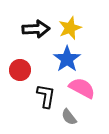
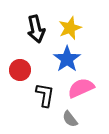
black arrow: rotated 80 degrees clockwise
pink semicircle: moved 1 px left; rotated 52 degrees counterclockwise
black L-shape: moved 1 px left, 1 px up
gray semicircle: moved 1 px right, 2 px down
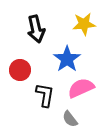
yellow star: moved 14 px right, 4 px up; rotated 15 degrees clockwise
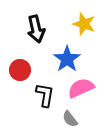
yellow star: rotated 25 degrees clockwise
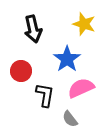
black arrow: moved 3 px left
red circle: moved 1 px right, 1 px down
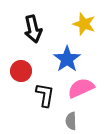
gray semicircle: moved 1 px right, 2 px down; rotated 36 degrees clockwise
